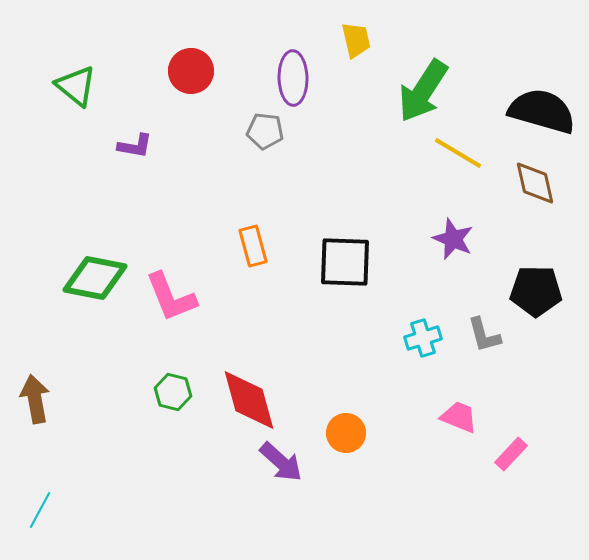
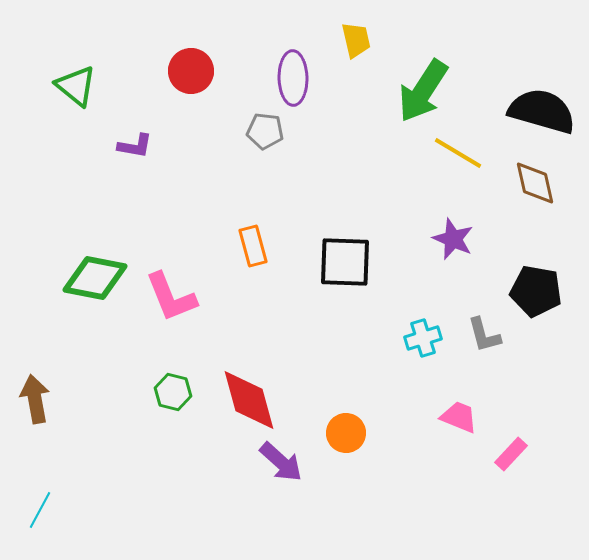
black pentagon: rotated 9 degrees clockwise
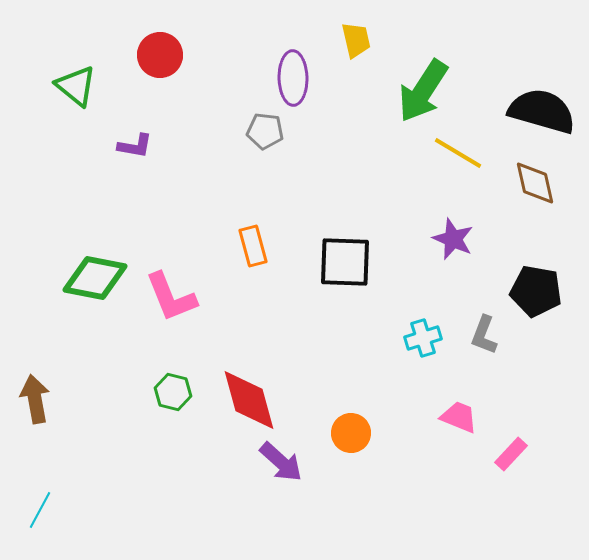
red circle: moved 31 px left, 16 px up
gray L-shape: rotated 36 degrees clockwise
orange circle: moved 5 px right
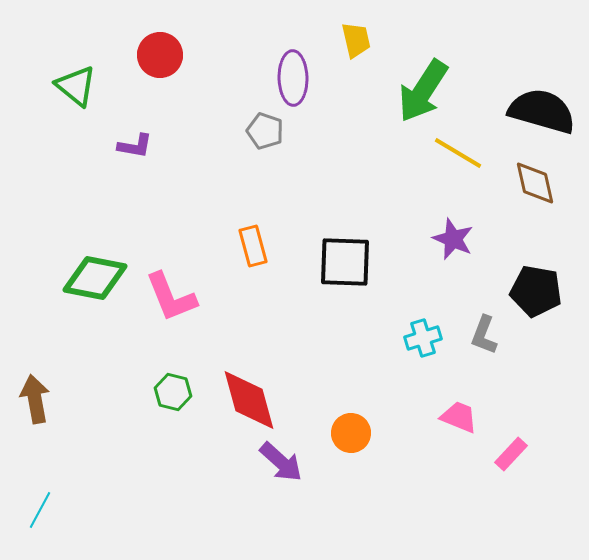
gray pentagon: rotated 12 degrees clockwise
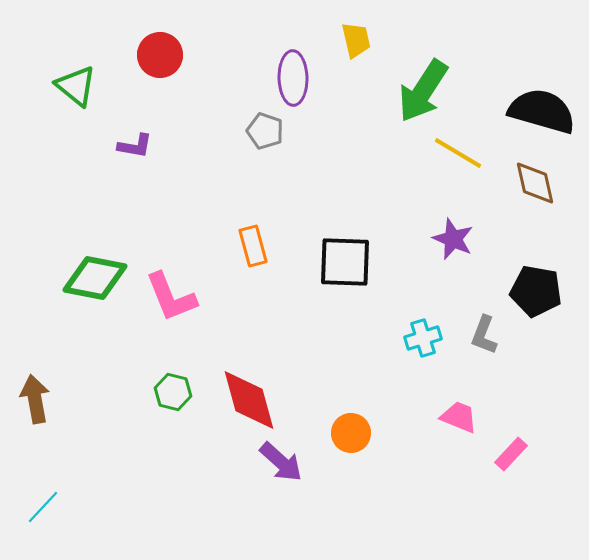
cyan line: moved 3 px right, 3 px up; rotated 15 degrees clockwise
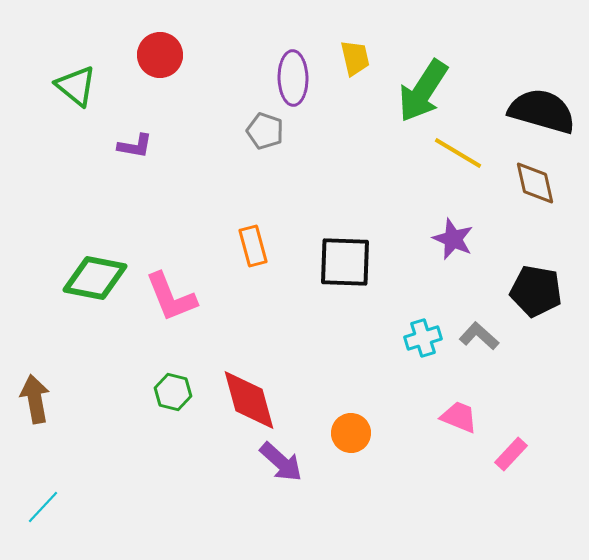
yellow trapezoid: moved 1 px left, 18 px down
gray L-shape: moved 5 px left, 1 px down; rotated 111 degrees clockwise
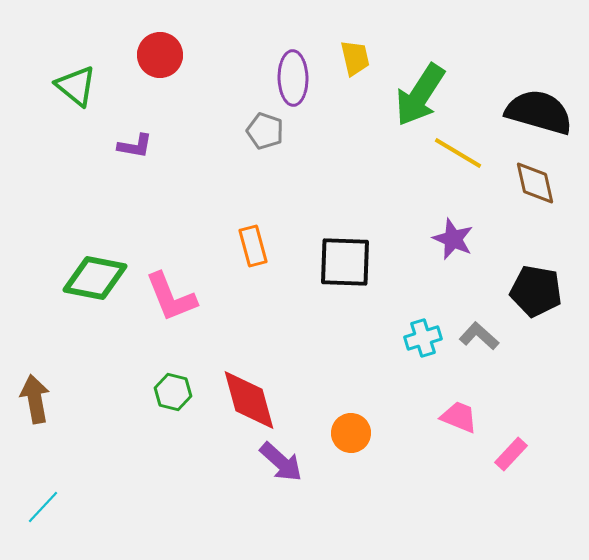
green arrow: moved 3 px left, 4 px down
black semicircle: moved 3 px left, 1 px down
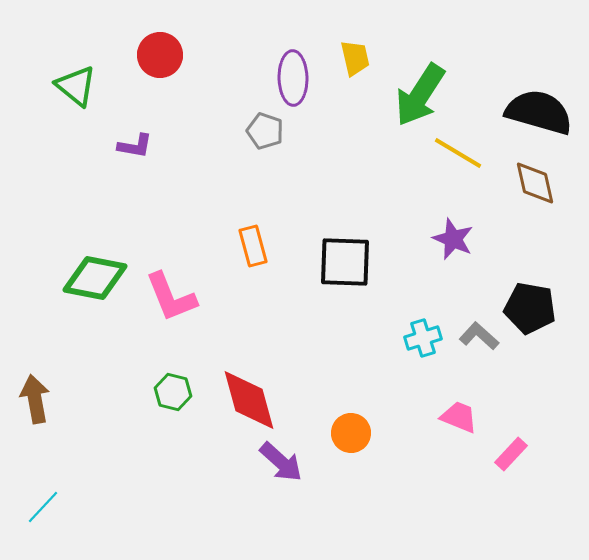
black pentagon: moved 6 px left, 17 px down
